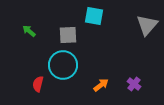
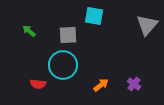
red semicircle: rotated 98 degrees counterclockwise
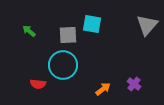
cyan square: moved 2 px left, 8 px down
orange arrow: moved 2 px right, 4 px down
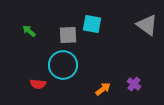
gray triangle: rotated 35 degrees counterclockwise
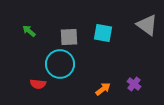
cyan square: moved 11 px right, 9 px down
gray square: moved 1 px right, 2 px down
cyan circle: moved 3 px left, 1 px up
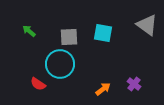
red semicircle: rotated 28 degrees clockwise
